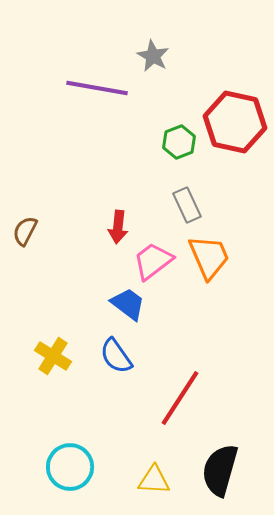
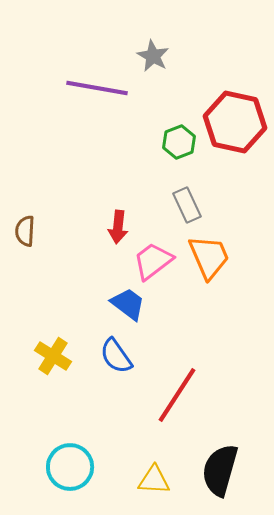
brown semicircle: rotated 24 degrees counterclockwise
red line: moved 3 px left, 3 px up
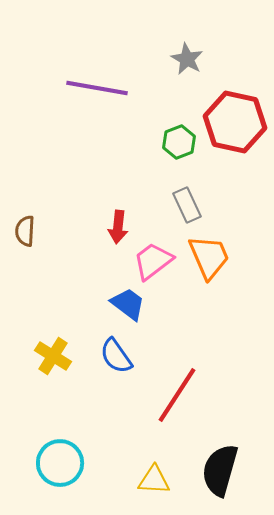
gray star: moved 34 px right, 3 px down
cyan circle: moved 10 px left, 4 px up
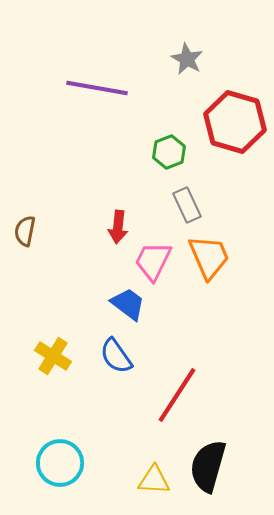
red hexagon: rotated 4 degrees clockwise
green hexagon: moved 10 px left, 10 px down
brown semicircle: rotated 8 degrees clockwise
pink trapezoid: rotated 27 degrees counterclockwise
black semicircle: moved 12 px left, 4 px up
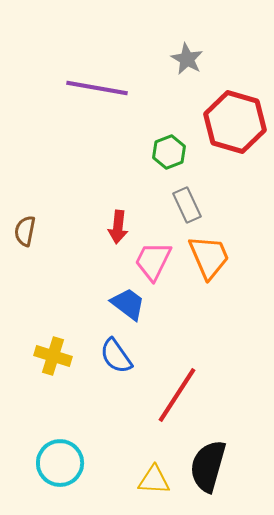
yellow cross: rotated 15 degrees counterclockwise
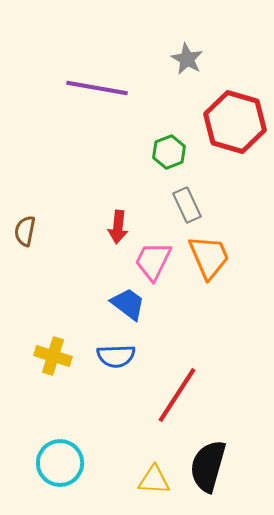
blue semicircle: rotated 57 degrees counterclockwise
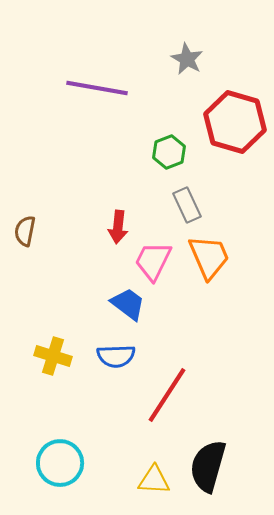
red line: moved 10 px left
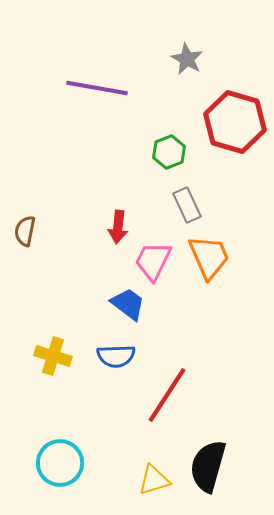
yellow triangle: rotated 20 degrees counterclockwise
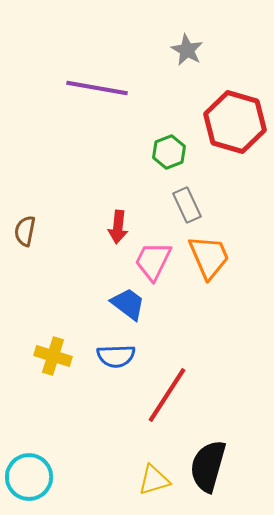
gray star: moved 9 px up
cyan circle: moved 31 px left, 14 px down
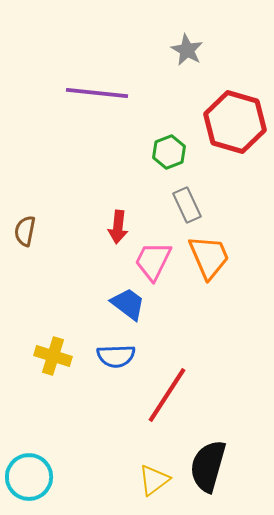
purple line: moved 5 px down; rotated 4 degrees counterclockwise
yellow triangle: rotated 20 degrees counterclockwise
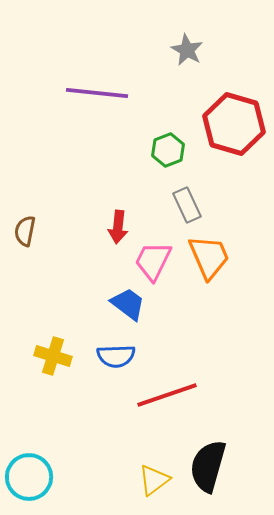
red hexagon: moved 1 px left, 2 px down
green hexagon: moved 1 px left, 2 px up
red line: rotated 38 degrees clockwise
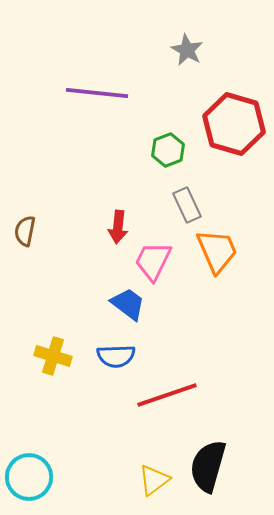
orange trapezoid: moved 8 px right, 6 px up
